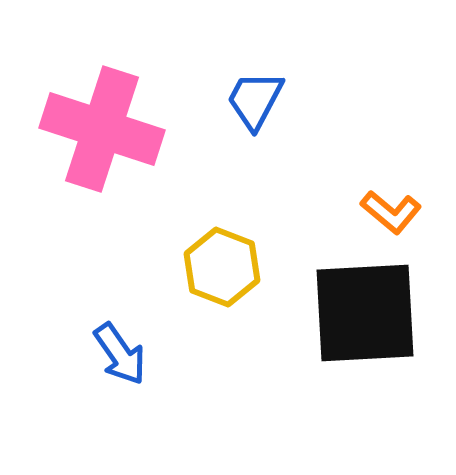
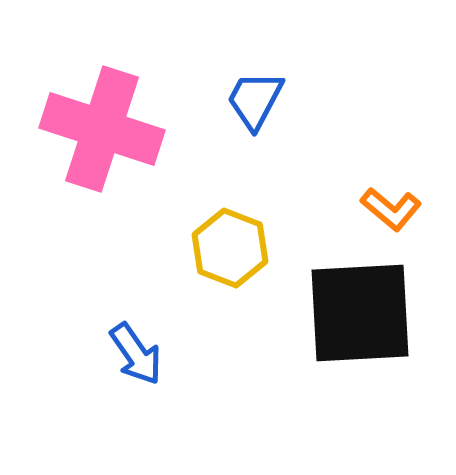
orange L-shape: moved 3 px up
yellow hexagon: moved 8 px right, 19 px up
black square: moved 5 px left
blue arrow: moved 16 px right
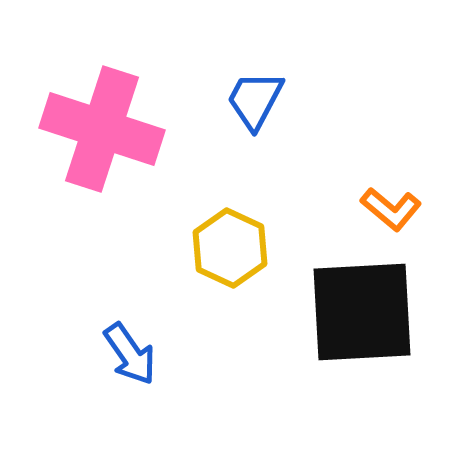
yellow hexagon: rotated 4 degrees clockwise
black square: moved 2 px right, 1 px up
blue arrow: moved 6 px left
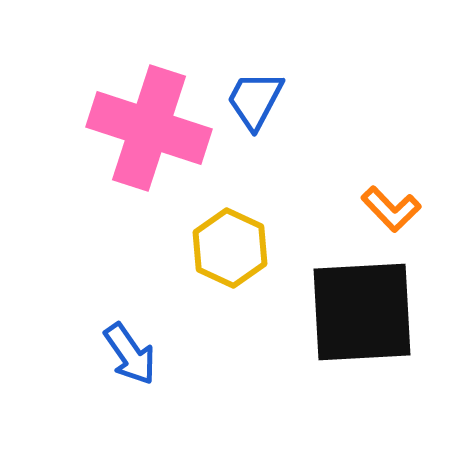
pink cross: moved 47 px right, 1 px up
orange L-shape: rotated 6 degrees clockwise
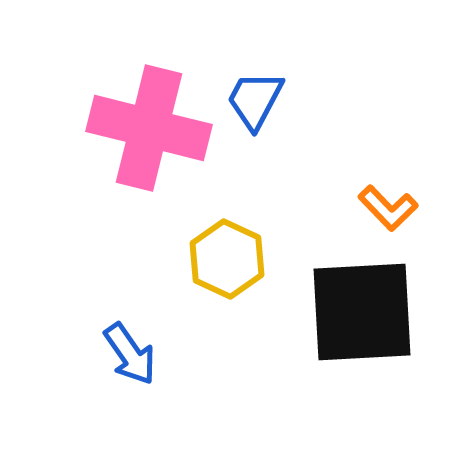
pink cross: rotated 4 degrees counterclockwise
orange L-shape: moved 3 px left, 1 px up
yellow hexagon: moved 3 px left, 11 px down
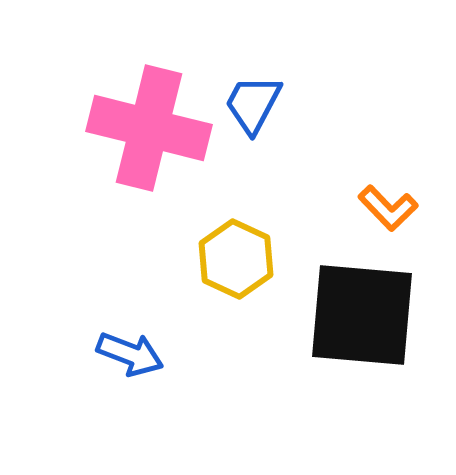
blue trapezoid: moved 2 px left, 4 px down
yellow hexagon: moved 9 px right
black square: moved 3 px down; rotated 8 degrees clockwise
blue arrow: rotated 34 degrees counterclockwise
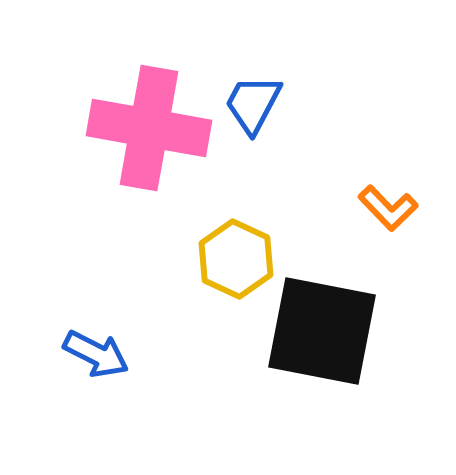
pink cross: rotated 4 degrees counterclockwise
black square: moved 40 px left, 16 px down; rotated 6 degrees clockwise
blue arrow: moved 34 px left; rotated 6 degrees clockwise
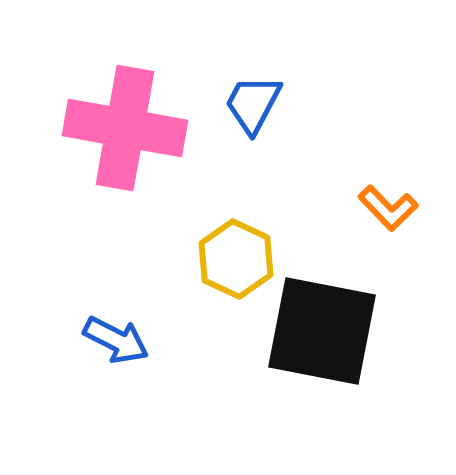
pink cross: moved 24 px left
blue arrow: moved 20 px right, 14 px up
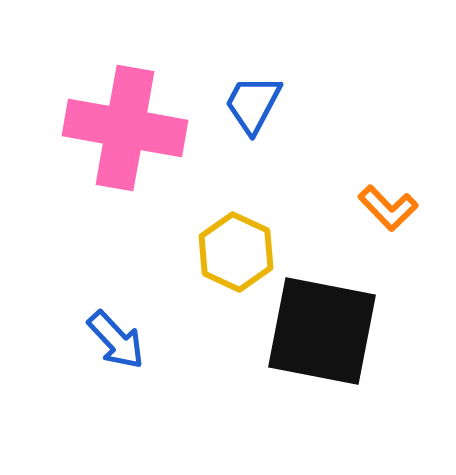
yellow hexagon: moved 7 px up
blue arrow: rotated 20 degrees clockwise
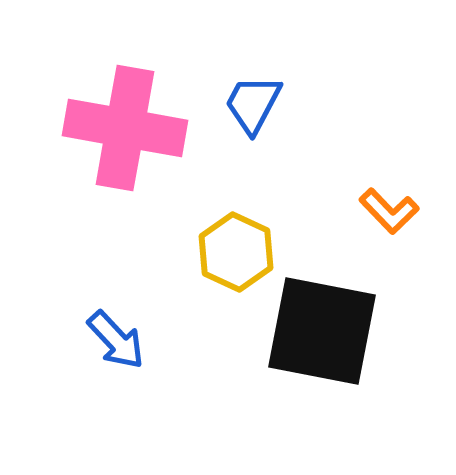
orange L-shape: moved 1 px right, 3 px down
